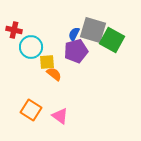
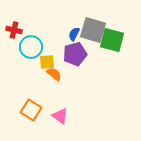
green square: rotated 15 degrees counterclockwise
purple pentagon: moved 1 px left, 3 px down
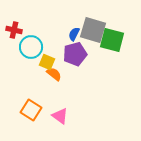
yellow square: rotated 28 degrees clockwise
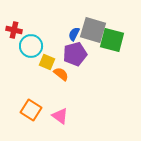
cyan circle: moved 1 px up
orange semicircle: moved 7 px right
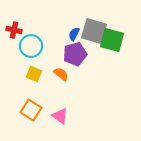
gray square: moved 1 px right, 1 px down
yellow square: moved 13 px left, 12 px down
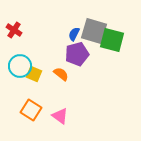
red cross: rotated 21 degrees clockwise
cyan circle: moved 11 px left, 20 px down
purple pentagon: moved 2 px right
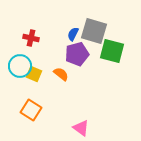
red cross: moved 17 px right, 8 px down; rotated 21 degrees counterclockwise
blue semicircle: moved 1 px left
green square: moved 11 px down
pink triangle: moved 21 px right, 12 px down
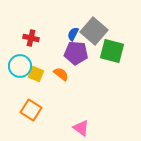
gray square: rotated 24 degrees clockwise
purple pentagon: moved 1 px left, 1 px up; rotated 20 degrees clockwise
yellow square: moved 2 px right
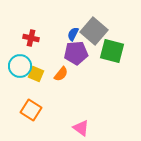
purple pentagon: rotated 10 degrees counterclockwise
orange semicircle: rotated 91 degrees clockwise
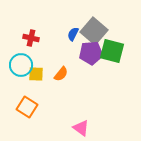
purple pentagon: moved 15 px right
cyan circle: moved 1 px right, 1 px up
yellow square: rotated 21 degrees counterclockwise
orange square: moved 4 px left, 3 px up
